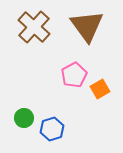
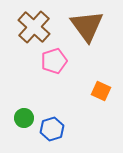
pink pentagon: moved 20 px left, 14 px up; rotated 10 degrees clockwise
orange square: moved 1 px right, 2 px down; rotated 36 degrees counterclockwise
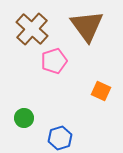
brown cross: moved 2 px left, 2 px down
blue hexagon: moved 8 px right, 9 px down
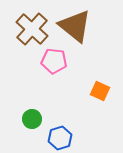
brown triangle: moved 12 px left; rotated 15 degrees counterclockwise
pink pentagon: rotated 25 degrees clockwise
orange square: moved 1 px left
green circle: moved 8 px right, 1 px down
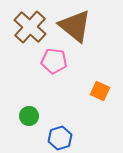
brown cross: moved 2 px left, 2 px up
green circle: moved 3 px left, 3 px up
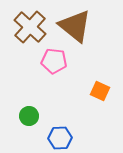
blue hexagon: rotated 15 degrees clockwise
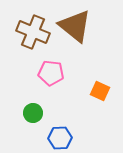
brown cross: moved 3 px right, 5 px down; rotated 20 degrees counterclockwise
pink pentagon: moved 3 px left, 12 px down
green circle: moved 4 px right, 3 px up
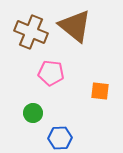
brown cross: moved 2 px left
orange square: rotated 18 degrees counterclockwise
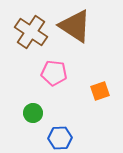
brown triangle: rotated 6 degrees counterclockwise
brown cross: rotated 12 degrees clockwise
pink pentagon: moved 3 px right
orange square: rotated 24 degrees counterclockwise
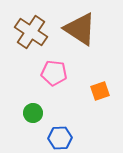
brown triangle: moved 5 px right, 3 px down
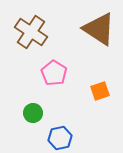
brown triangle: moved 19 px right
pink pentagon: rotated 25 degrees clockwise
blue hexagon: rotated 10 degrees counterclockwise
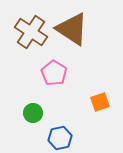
brown triangle: moved 27 px left
orange square: moved 11 px down
